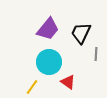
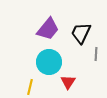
red triangle: rotated 28 degrees clockwise
yellow line: moved 2 px left; rotated 21 degrees counterclockwise
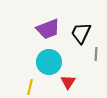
purple trapezoid: rotated 30 degrees clockwise
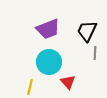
black trapezoid: moved 6 px right, 2 px up
gray line: moved 1 px left, 1 px up
red triangle: rotated 14 degrees counterclockwise
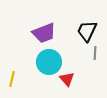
purple trapezoid: moved 4 px left, 4 px down
red triangle: moved 1 px left, 3 px up
yellow line: moved 18 px left, 8 px up
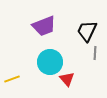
purple trapezoid: moved 7 px up
cyan circle: moved 1 px right
yellow line: rotated 56 degrees clockwise
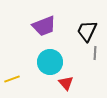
red triangle: moved 1 px left, 4 px down
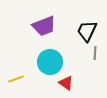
yellow line: moved 4 px right
red triangle: rotated 14 degrees counterclockwise
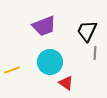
yellow line: moved 4 px left, 9 px up
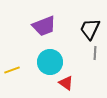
black trapezoid: moved 3 px right, 2 px up
